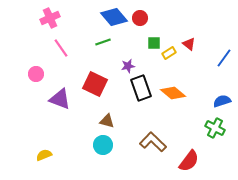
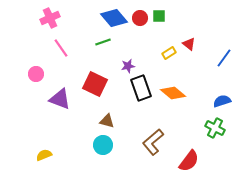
blue diamond: moved 1 px down
green square: moved 5 px right, 27 px up
brown L-shape: rotated 84 degrees counterclockwise
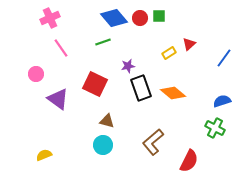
red triangle: rotated 40 degrees clockwise
purple triangle: moved 2 px left; rotated 15 degrees clockwise
red semicircle: rotated 10 degrees counterclockwise
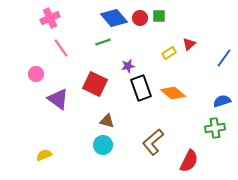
green cross: rotated 36 degrees counterclockwise
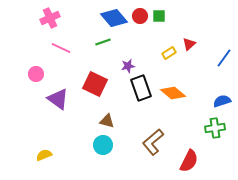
red circle: moved 2 px up
pink line: rotated 30 degrees counterclockwise
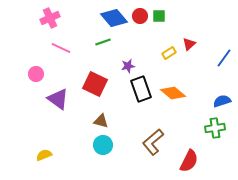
black rectangle: moved 1 px down
brown triangle: moved 6 px left
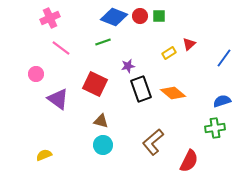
blue diamond: moved 1 px up; rotated 28 degrees counterclockwise
pink line: rotated 12 degrees clockwise
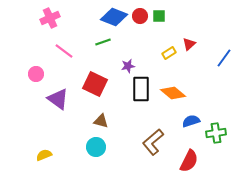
pink line: moved 3 px right, 3 px down
black rectangle: rotated 20 degrees clockwise
blue semicircle: moved 31 px left, 20 px down
green cross: moved 1 px right, 5 px down
cyan circle: moved 7 px left, 2 px down
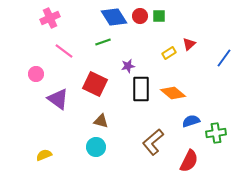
blue diamond: rotated 36 degrees clockwise
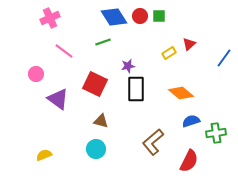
black rectangle: moved 5 px left
orange diamond: moved 8 px right
cyan circle: moved 2 px down
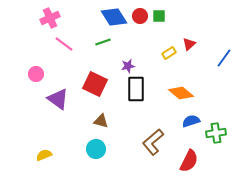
pink line: moved 7 px up
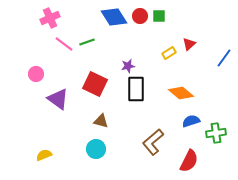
green line: moved 16 px left
